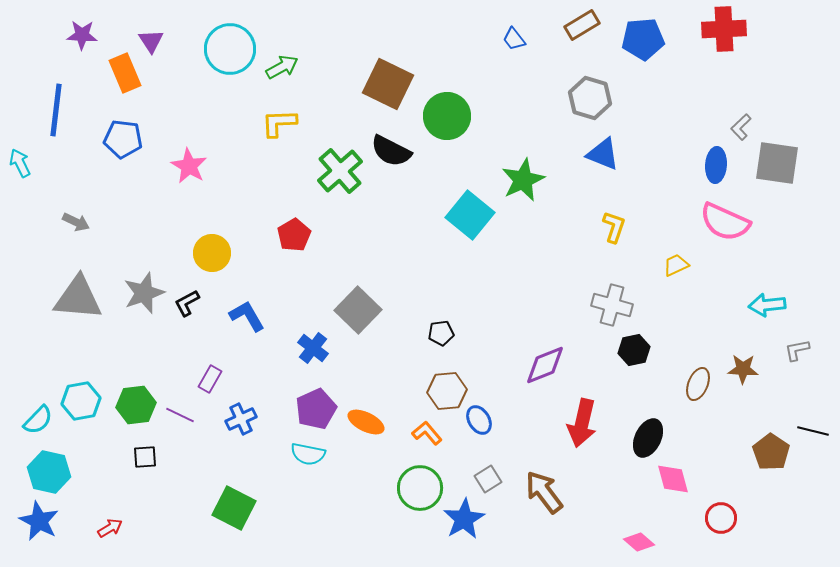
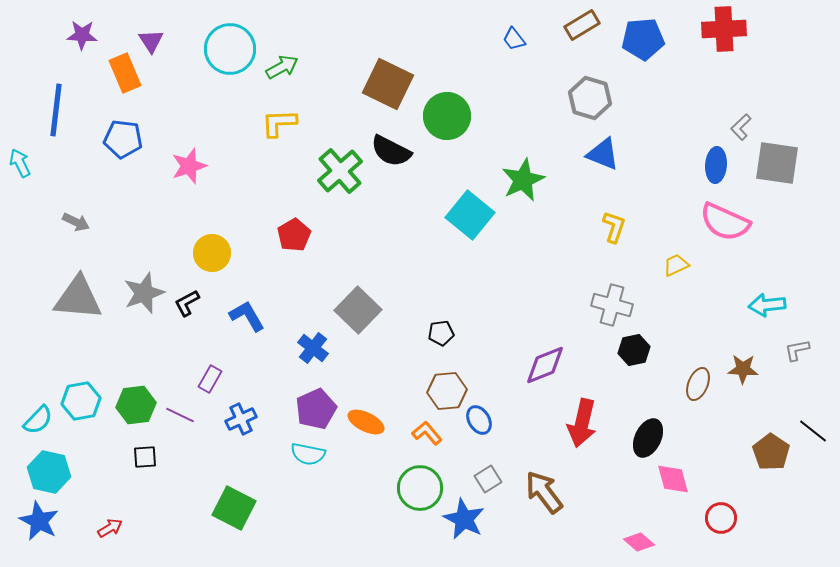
pink star at (189, 166): rotated 24 degrees clockwise
black line at (813, 431): rotated 24 degrees clockwise
blue star at (464, 519): rotated 15 degrees counterclockwise
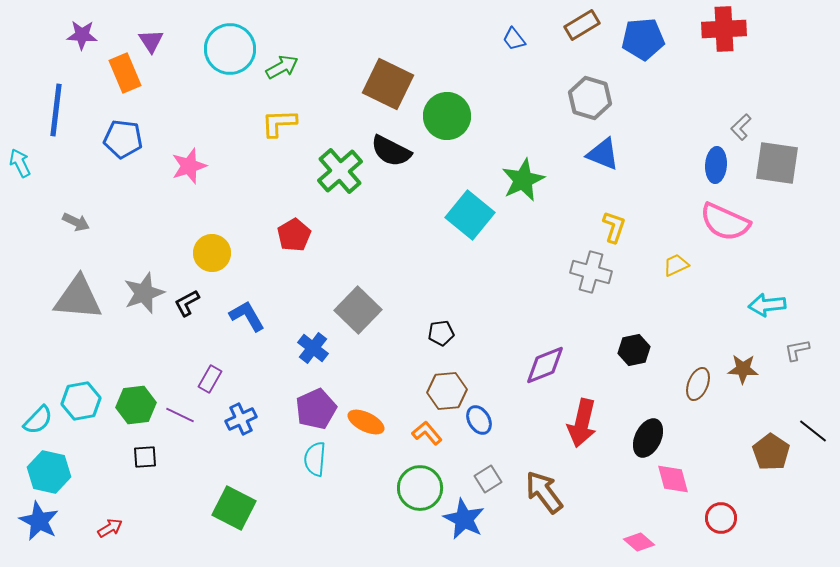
gray cross at (612, 305): moved 21 px left, 33 px up
cyan semicircle at (308, 454): moved 7 px right, 5 px down; rotated 84 degrees clockwise
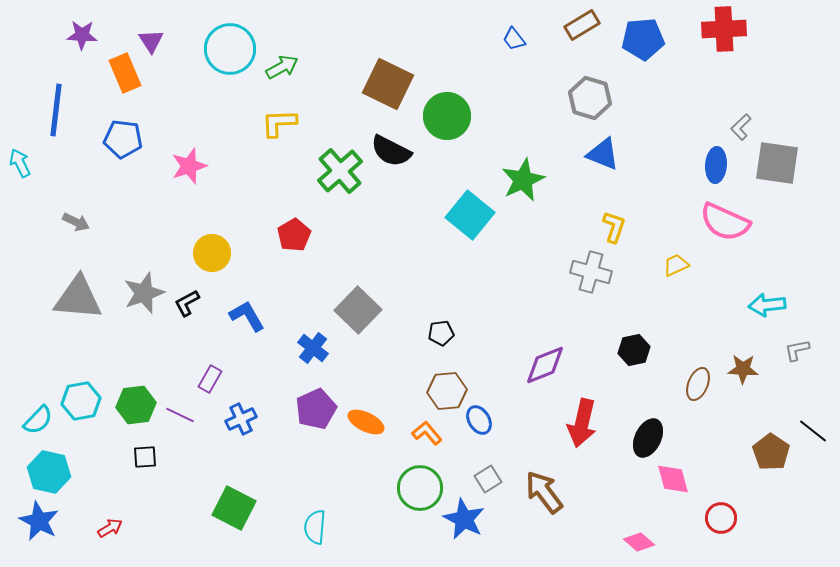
cyan semicircle at (315, 459): moved 68 px down
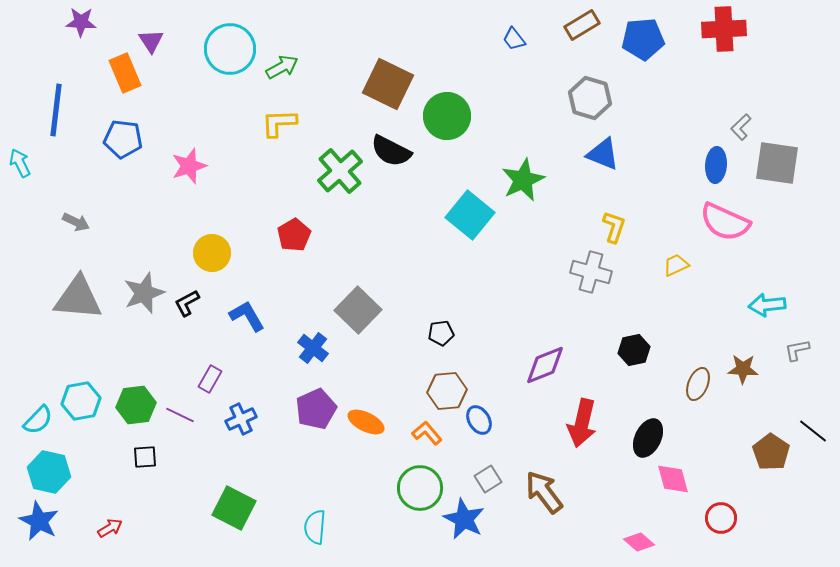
purple star at (82, 35): moved 1 px left, 13 px up
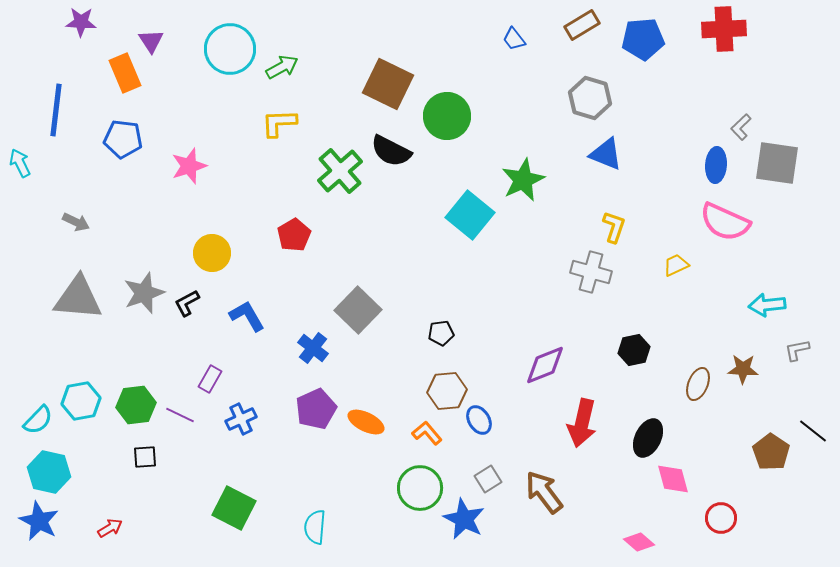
blue triangle at (603, 154): moved 3 px right
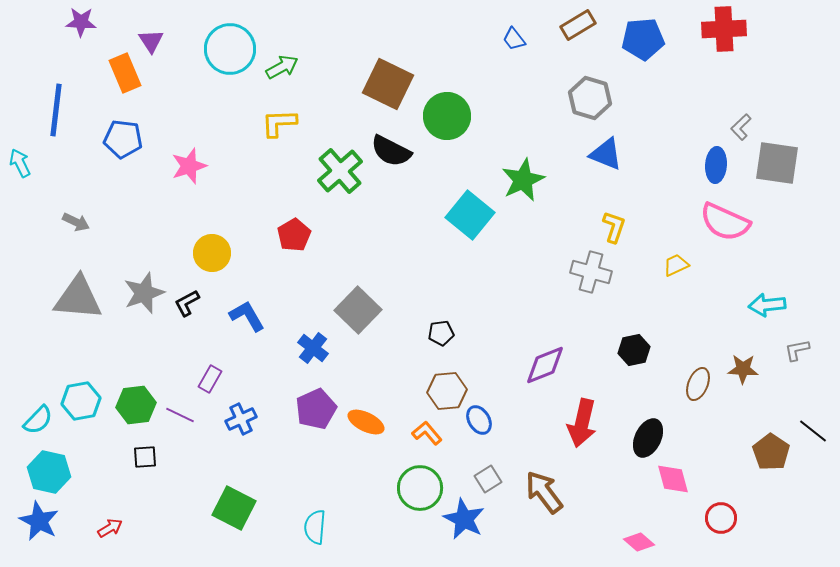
brown rectangle at (582, 25): moved 4 px left
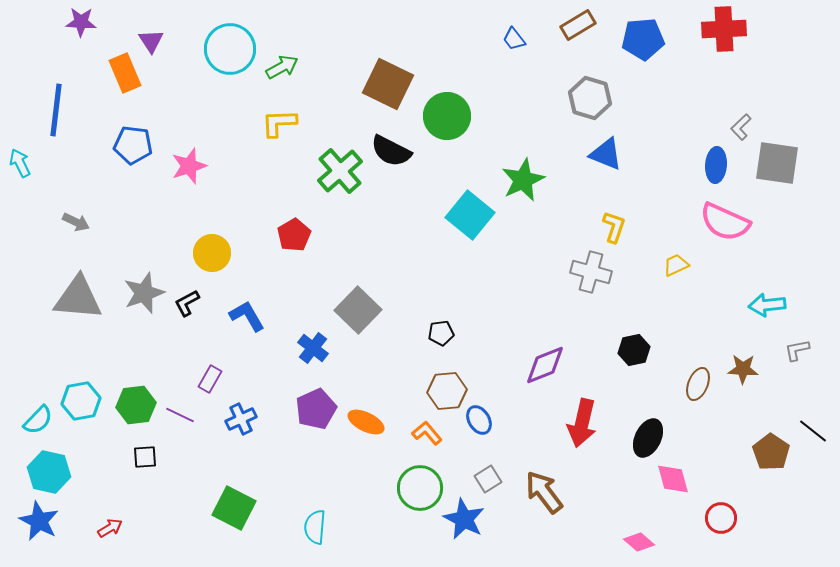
blue pentagon at (123, 139): moved 10 px right, 6 px down
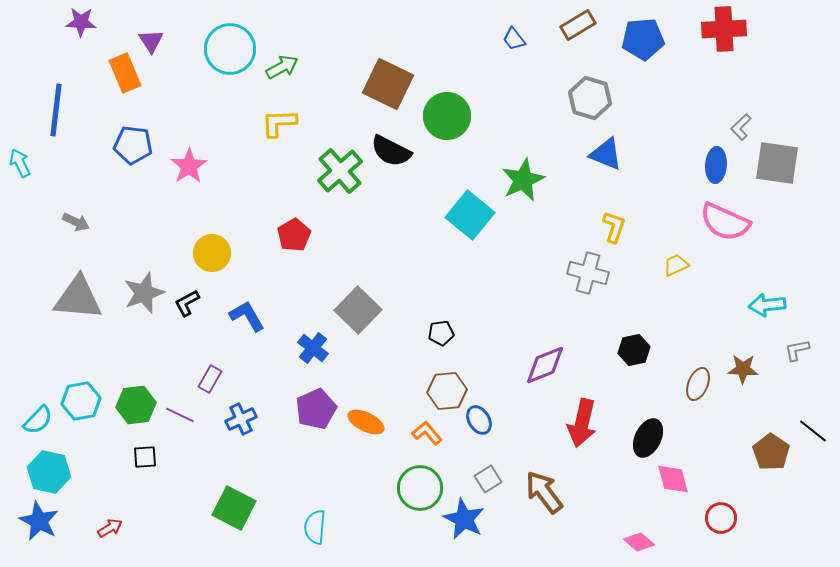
pink star at (189, 166): rotated 15 degrees counterclockwise
gray cross at (591, 272): moved 3 px left, 1 px down
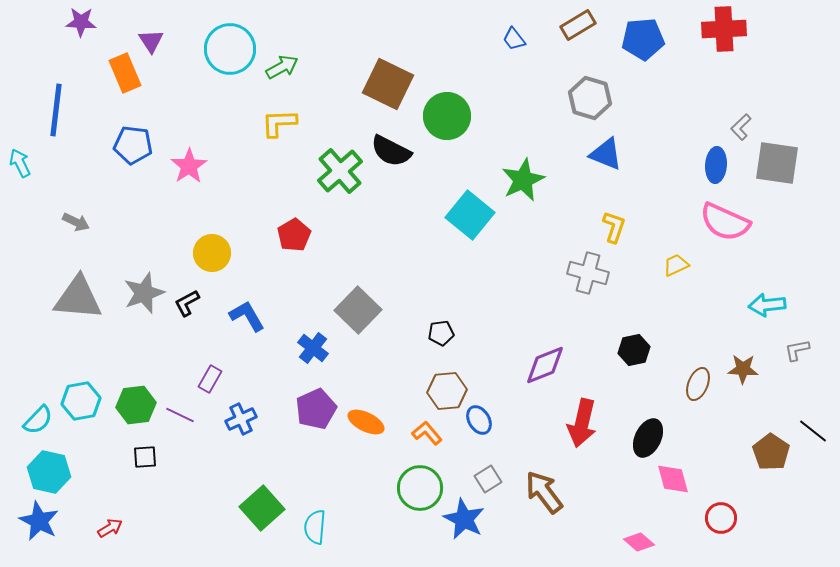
green square at (234, 508): moved 28 px right; rotated 21 degrees clockwise
